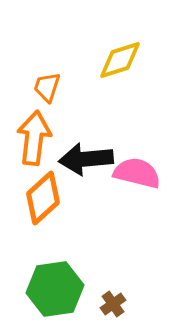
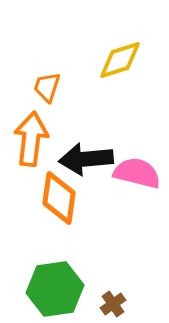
orange arrow: moved 3 px left, 1 px down
orange diamond: moved 16 px right; rotated 40 degrees counterclockwise
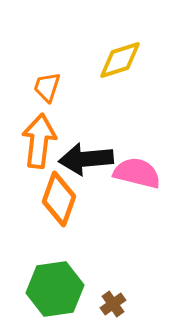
orange arrow: moved 8 px right, 2 px down
orange diamond: moved 1 px down; rotated 12 degrees clockwise
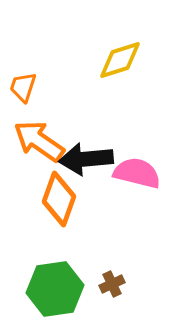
orange trapezoid: moved 24 px left
orange arrow: rotated 62 degrees counterclockwise
brown cross: moved 1 px left, 20 px up; rotated 10 degrees clockwise
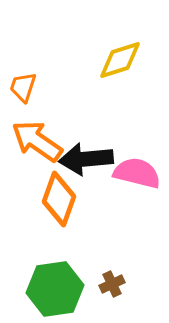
orange arrow: moved 2 px left
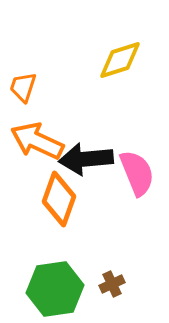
orange arrow: rotated 10 degrees counterclockwise
pink semicircle: rotated 54 degrees clockwise
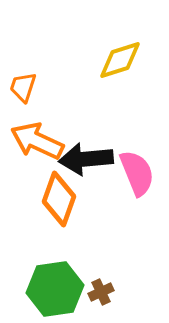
brown cross: moved 11 px left, 8 px down
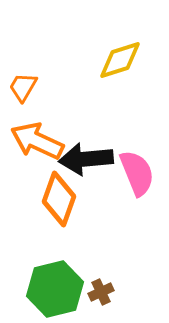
orange trapezoid: rotated 12 degrees clockwise
green hexagon: rotated 6 degrees counterclockwise
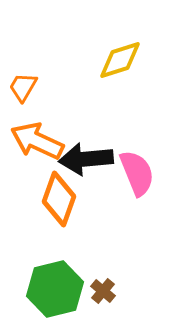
brown cross: moved 2 px right, 1 px up; rotated 25 degrees counterclockwise
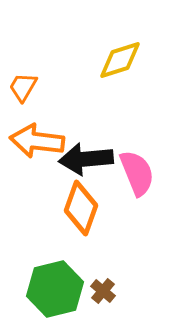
orange arrow: rotated 18 degrees counterclockwise
orange diamond: moved 22 px right, 9 px down
